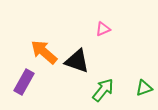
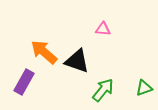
pink triangle: rotated 28 degrees clockwise
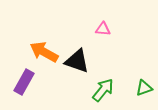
orange arrow: rotated 12 degrees counterclockwise
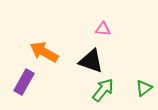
black triangle: moved 14 px right
green triangle: rotated 18 degrees counterclockwise
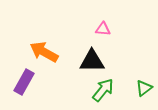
black triangle: moved 1 px right; rotated 20 degrees counterclockwise
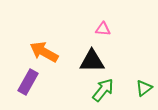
purple rectangle: moved 4 px right
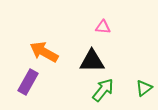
pink triangle: moved 2 px up
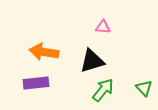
orange arrow: rotated 20 degrees counterclockwise
black triangle: rotated 16 degrees counterclockwise
purple rectangle: moved 8 px right, 1 px down; rotated 55 degrees clockwise
green triangle: rotated 36 degrees counterclockwise
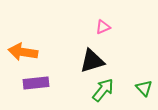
pink triangle: rotated 28 degrees counterclockwise
orange arrow: moved 21 px left
